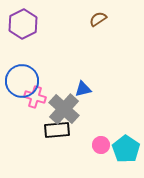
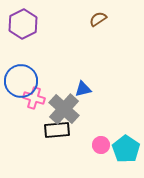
blue circle: moved 1 px left
pink cross: moved 1 px left, 1 px down
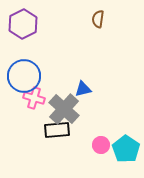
brown semicircle: rotated 48 degrees counterclockwise
blue circle: moved 3 px right, 5 px up
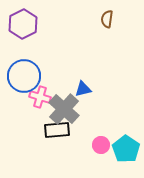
brown semicircle: moved 9 px right
pink cross: moved 6 px right, 1 px up
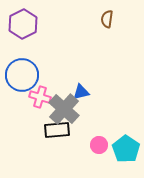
blue circle: moved 2 px left, 1 px up
blue triangle: moved 2 px left, 3 px down
pink circle: moved 2 px left
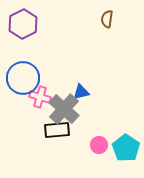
blue circle: moved 1 px right, 3 px down
cyan pentagon: moved 1 px up
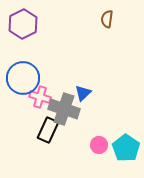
blue triangle: moved 2 px right, 1 px down; rotated 30 degrees counterclockwise
gray cross: rotated 24 degrees counterclockwise
black rectangle: moved 9 px left; rotated 60 degrees counterclockwise
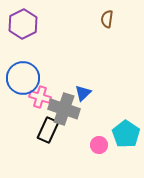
cyan pentagon: moved 14 px up
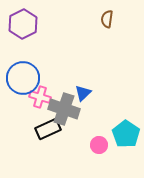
black rectangle: moved 1 px up; rotated 40 degrees clockwise
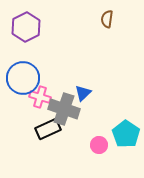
purple hexagon: moved 3 px right, 3 px down
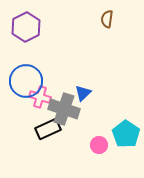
blue circle: moved 3 px right, 3 px down
